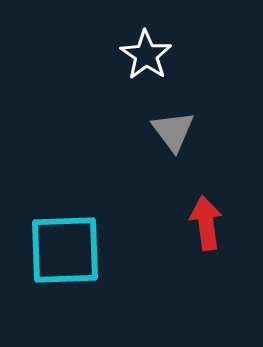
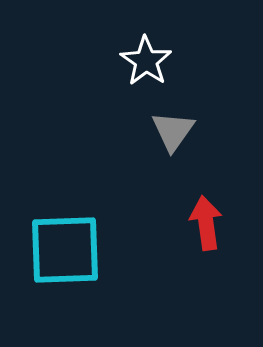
white star: moved 6 px down
gray triangle: rotated 12 degrees clockwise
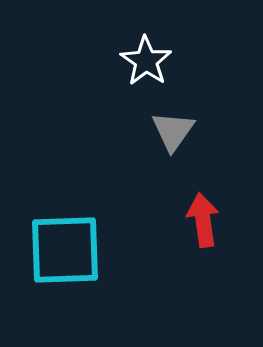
red arrow: moved 3 px left, 3 px up
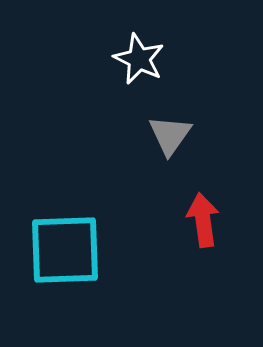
white star: moved 7 px left, 2 px up; rotated 9 degrees counterclockwise
gray triangle: moved 3 px left, 4 px down
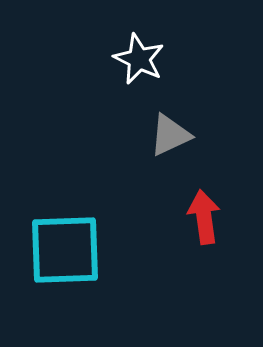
gray triangle: rotated 30 degrees clockwise
red arrow: moved 1 px right, 3 px up
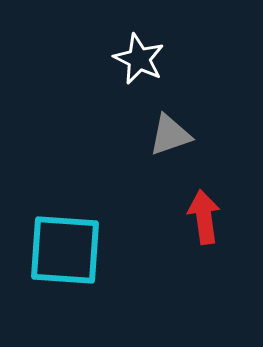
gray triangle: rotated 6 degrees clockwise
cyan square: rotated 6 degrees clockwise
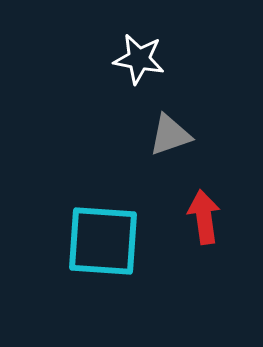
white star: rotated 15 degrees counterclockwise
cyan square: moved 38 px right, 9 px up
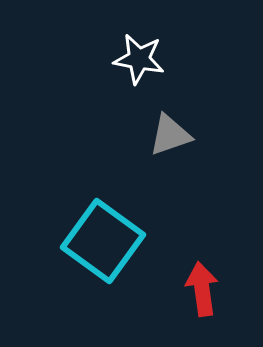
red arrow: moved 2 px left, 72 px down
cyan square: rotated 32 degrees clockwise
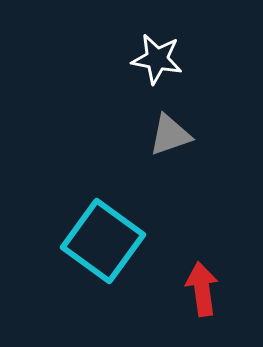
white star: moved 18 px right
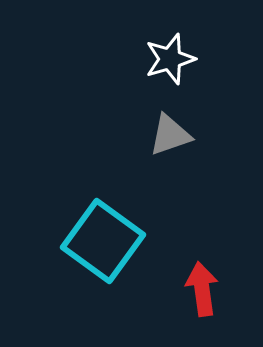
white star: moved 13 px right; rotated 27 degrees counterclockwise
